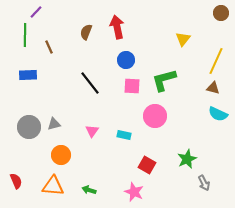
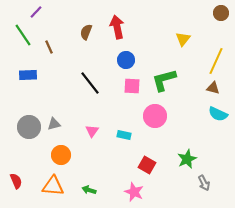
green line: moved 2 px left; rotated 35 degrees counterclockwise
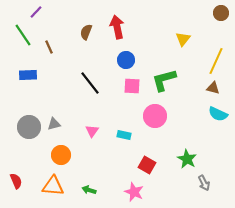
green star: rotated 18 degrees counterclockwise
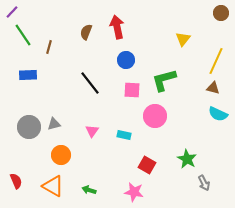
purple line: moved 24 px left
brown line: rotated 40 degrees clockwise
pink square: moved 4 px down
orange triangle: rotated 25 degrees clockwise
pink star: rotated 12 degrees counterclockwise
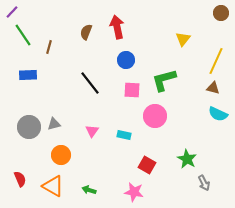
red semicircle: moved 4 px right, 2 px up
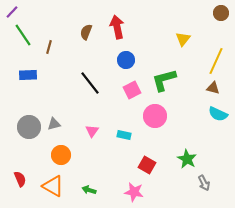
pink square: rotated 30 degrees counterclockwise
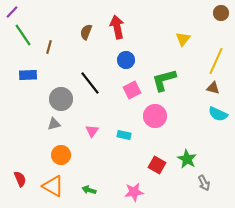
gray circle: moved 32 px right, 28 px up
red square: moved 10 px right
pink star: rotated 18 degrees counterclockwise
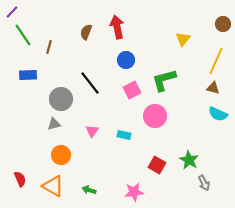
brown circle: moved 2 px right, 11 px down
green star: moved 2 px right, 1 px down
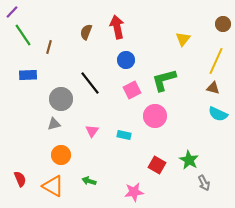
green arrow: moved 9 px up
